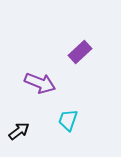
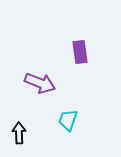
purple rectangle: rotated 55 degrees counterclockwise
black arrow: moved 2 px down; rotated 55 degrees counterclockwise
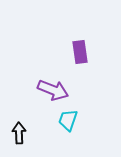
purple arrow: moved 13 px right, 7 px down
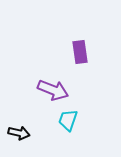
black arrow: rotated 105 degrees clockwise
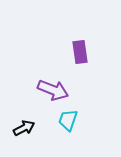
black arrow: moved 5 px right, 5 px up; rotated 40 degrees counterclockwise
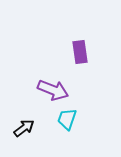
cyan trapezoid: moved 1 px left, 1 px up
black arrow: rotated 10 degrees counterclockwise
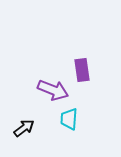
purple rectangle: moved 2 px right, 18 px down
cyan trapezoid: moved 2 px right; rotated 15 degrees counterclockwise
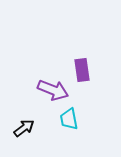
cyan trapezoid: rotated 15 degrees counterclockwise
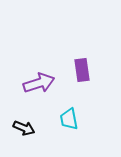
purple arrow: moved 14 px left, 7 px up; rotated 40 degrees counterclockwise
black arrow: rotated 60 degrees clockwise
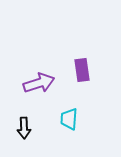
cyan trapezoid: rotated 15 degrees clockwise
black arrow: rotated 65 degrees clockwise
